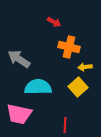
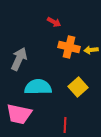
gray arrow: rotated 80 degrees clockwise
yellow arrow: moved 6 px right, 17 px up
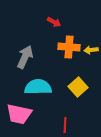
orange cross: rotated 10 degrees counterclockwise
gray arrow: moved 6 px right, 2 px up
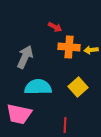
red arrow: moved 1 px right, 5 px down
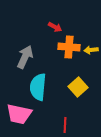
cyan semicircle: rotated 84 degrees counterclockwise
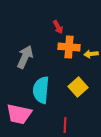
red arrow: moved 3 px right; rotated 32 degrees clockwise
yellow arrow: moved 4 px down
cyan semicircle: moved 3 px right, 3 px down
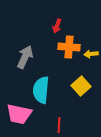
red arrow: moved 1 px left, 1 px up; rotated 48 degrees clockwise
yellow square: moved 3 px right, 1 px up
red line: moved 6 px left
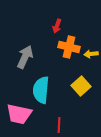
orange cross: rotated 10 degrees clockwise
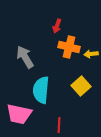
gray arrow: rotated 55 degrees counterclockwise
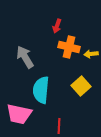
red line: moved 1 px down
